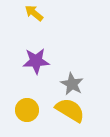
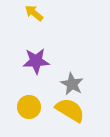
yellow circle: moved 2 px right, 3 px up
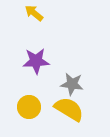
gray star: rotated 20 degrees counterclockwise
yellow semicircle: moved 1 px left, 1 px up
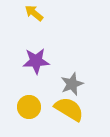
gray star: rotated 30 degrees counterclockwise
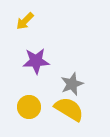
yellow arrow: moved 9 px left, 8 px down; rotated 84 degrees counterclockwise
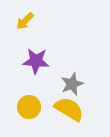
purple star: rotated 8 degrees clockwise
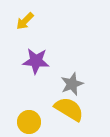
yellow circle: moved 15 px down
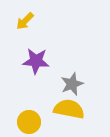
yellow semicircle: rotated 20 degrees counterclockwise
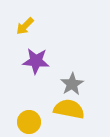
yellow arrow: moved 5 px down
gray star: rotated 10 degrees counterclockwise
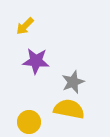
gray star: moved 1 px right, 2 px up; rotated 10 degrees clockwise
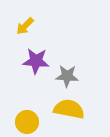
gray star: moved 6 px left, 6 px up; rotated 25 degrees clockwise
yellow circle: moved 2 px left
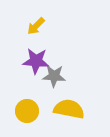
yellow arrow: moved 11 px right
gray star: moved 13 px left
yellow circle: moved 11 px up
